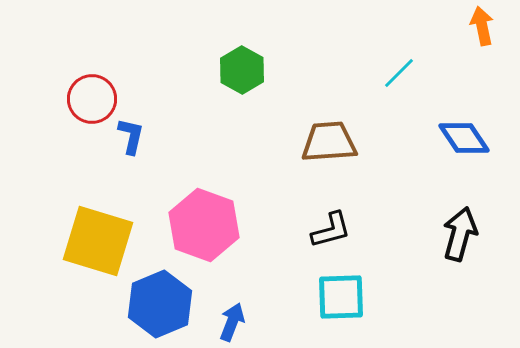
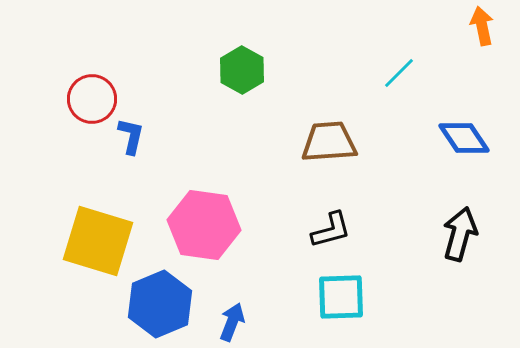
pink hexagon: rotated 12 degrees counterclockwise
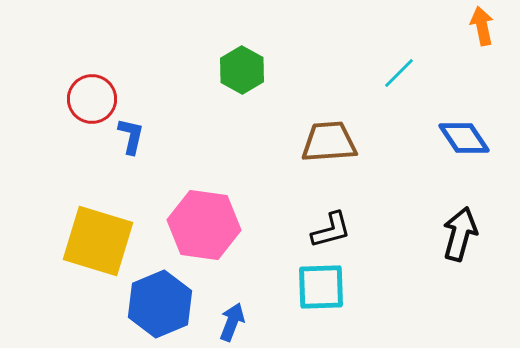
cyan square: moved 20 px left, 10 px up
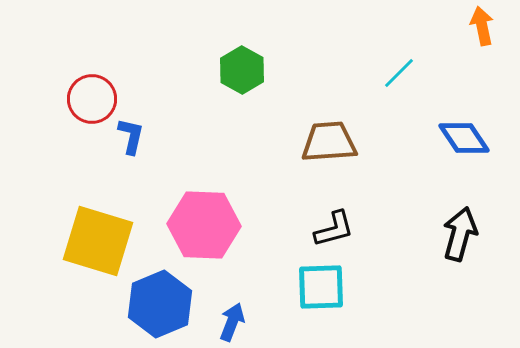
pink hexagon: rotated 6 degrees counterclockwise
black L-shape: moved 3 px right, 1 px up
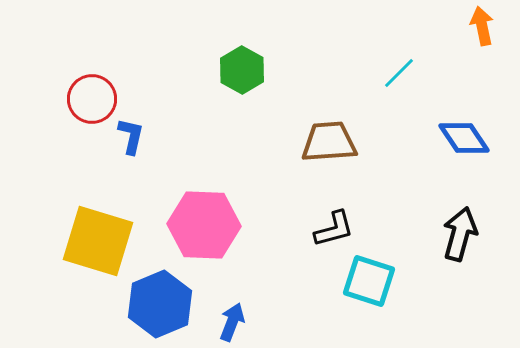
cyan square: moved 48 px right, 6 px up; rotated 20 degrees clockwise
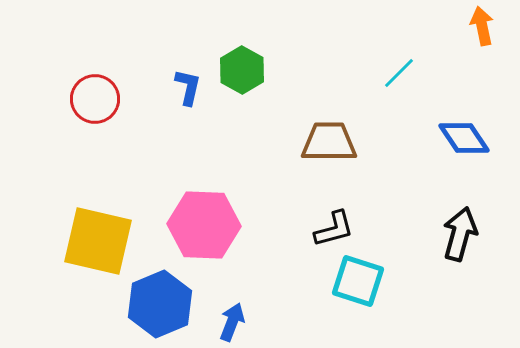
red circle: moved 3 px right
blue L-shape: moved 57 px right, 49 px up
brown trapezoid: rotated 4 degrees clockwise
yellow square: rotated 4 degrees counterclockwise
cyan square: moved 11 px left
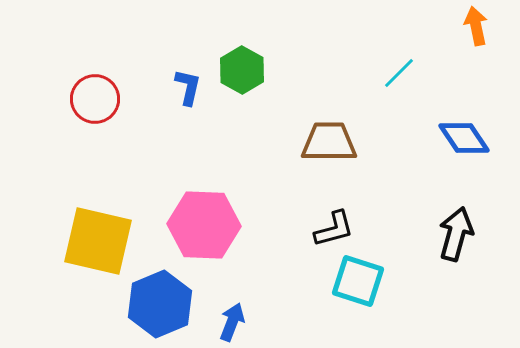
orange arrow: moved 6 px left
black arrow: moved 4 px left
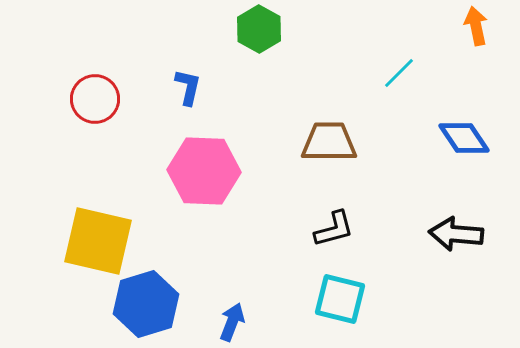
green hexagon: moved 17 px right, 41 px up
pink hexagon: moved 54 px up
black arrow: rotated 100 degrees counterclockwise
cyan square: moved 18 px left, 18 px down; rotated 4 degrees counterclockwise
blue hexagon: moved 14 px left; rotated 6 degrees clockwise
